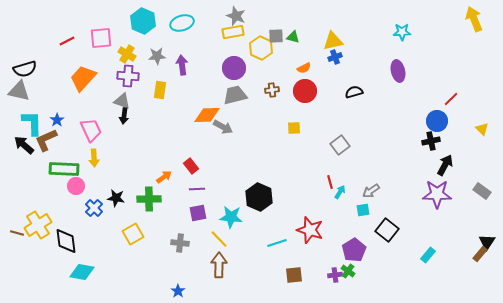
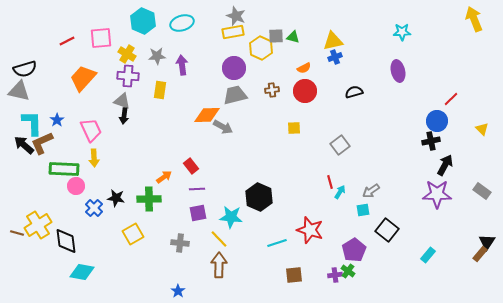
brown L-shape at (46, 140): moved 4 px left, 3 px down
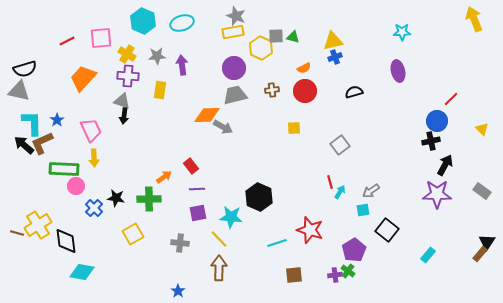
brown arrow at (219, 265): moved 3 px down
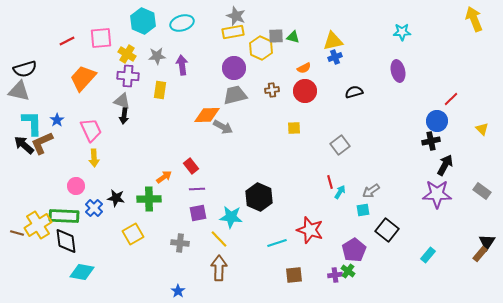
green rectangle at (64, 169): moved 47 px down
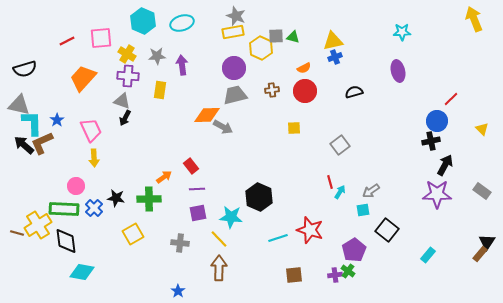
gray triangle at (19, 91): moved 14 px down
black arrow at (124, 116): moved 1 px right, 2 px down; rotated 21 degrees clockwise
green rectangle at (64, 216): moved 7 px up
cyan line at (277, 243): moved 1 px right, 5 px up
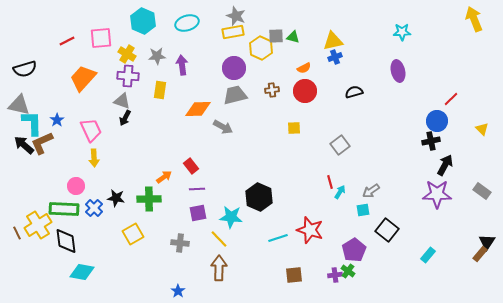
cyan ellipse at (182, 23): moved 5 px right
orange diamond at (207, 115): moved 9 px left, 6 px up
brown line at (17, 233): rotated 48 degrees clockwise
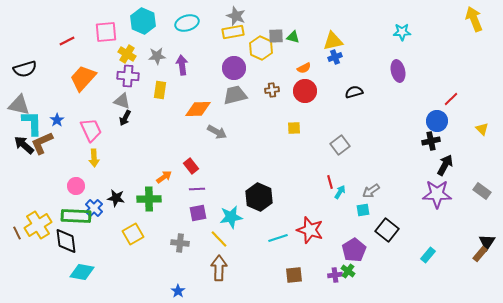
pink square at (101, 38): moved 5 px right, 6 px up
gray arrow at (223, 127): moved 6 px left, 5 px down
green rectangle at (64, 209): moved 12 px right, 7 px down
cyan star at (231, 217): rotated 15 degrees counterclockwise
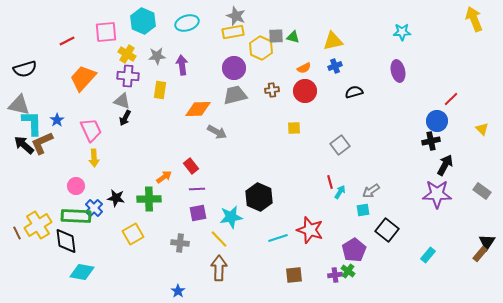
blue cross at (335, 57): moved 9 px down
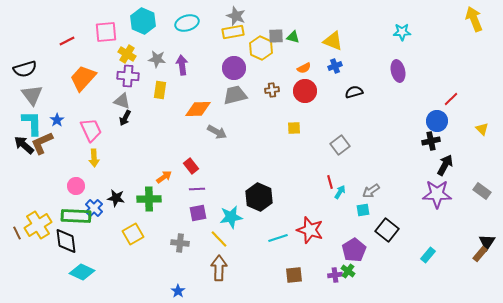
yellow triangle at (333, 41): rotated 35 degrees clockwise
gray star at (157, 56): moved 3 px down; rotated 12 degrees clockwise
gray triangle at (19, 105): moved 13 px right, 10 px up; rotated 40 degrees clockwise
cyan diamond at (82, 272): rotated 15 degrees clockwise
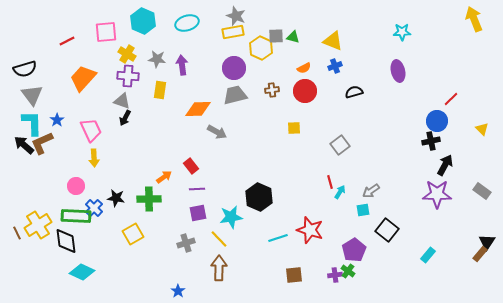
gray cross at (180, 243): moved 6 px right; rotated 24 degrees counterclockwise
